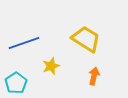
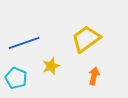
yellow trapezoid: rotated 68 degrees counterclockwise
cyan pentagon: moved 5 px up; rotated 15 degrees counterclockwise
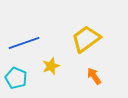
orange arrow: rotated 48 degrees counterclockwise
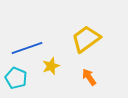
blue line: moved 3 px right, 5 px down
orange arrow: moved 5 px left, 1 px down
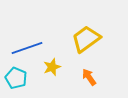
yellow star: moved 1 px right, 1 px down
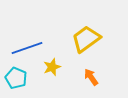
orange arrow: moved 2 px right
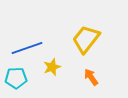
yellow trapezoid: rotated 16 degrees counterclockwise
cyan pentagon: rotated 25 degrees counterclockwise
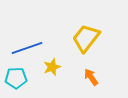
yellow trapezoid: moved 1 px up
